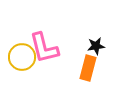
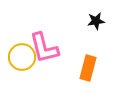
black star: moved 25 px up
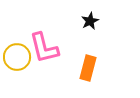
black star: moved 6 px left; rotated 18 degrees counterclockwise
yellow circle: moved 5 px left
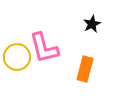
black star: moved 2 px right, 3 px down
orange rectangle: moved 3 px left, 1 px down
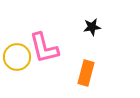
black star: moved 3 px down; rotated 18 degrees clockwise
orange rectangle: moved 1 px right, 4 px down
